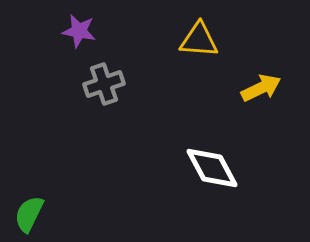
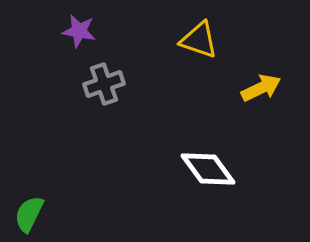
yellow triangle: rotated 15 degrees clockwise
white diamond: moved 4 px left, 1 px down; rotated 8 degrees counterclockwise
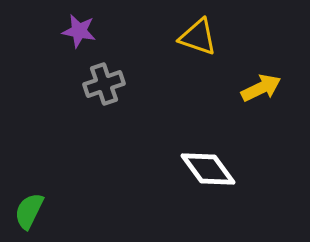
yellow triangle: moved 1 px left, 3 px up
green semicircle: moved 3 px up
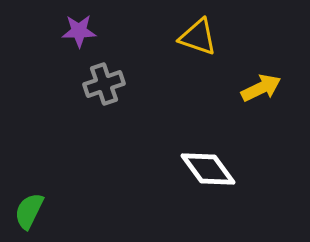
purple star: rotated 12 degrees counterclockwise
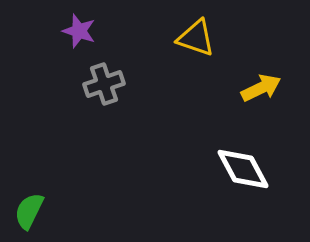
purple star: rotated 20 degrees clockwise
yellow triangle: moved 2 px left, 1 px down
white diamond: moved 35 px right; rotated 8 degrees clockwise
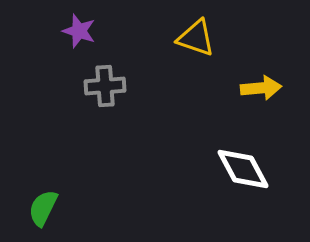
gray cross: moved 1 px right, 2 px down; rotated 15 degrees clockwise
yellow arrow: rotated 21 degrees clockwise
green semicircle: moved 14 px right, 3 px up
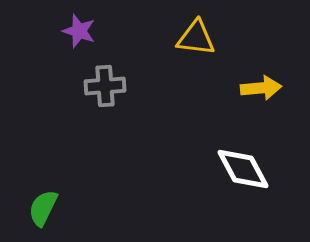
yellow triangle: rotated 12 degrees counterclockwise
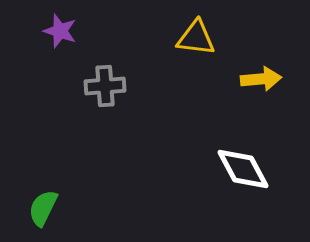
purple star: moved 19 px left
yellow arrow: moved 9 px up
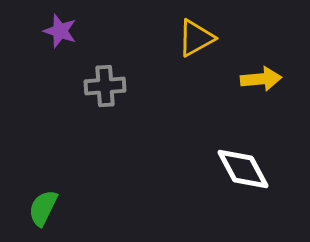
yellow triangle: rotated 36 degrees counterclockwise
